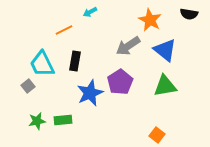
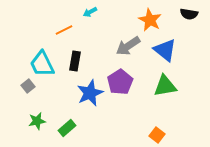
green rectangle: moved 4 px right, 8 px down; rotated 36 degrees counterclockwise
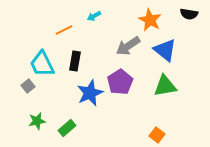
cyan arrow: moved 4 px right, 4 px down
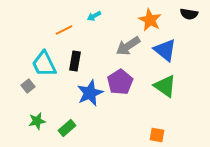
cyan trapezoid: moved 2 px right
green triangle: rotated 45 degrees clockwise
orange square: rotated 28 degrees counterclockwise
